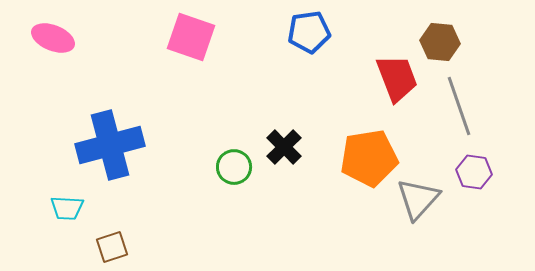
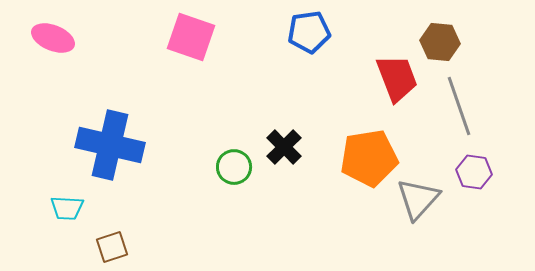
blue cross: rotated 28 degrees clockwise
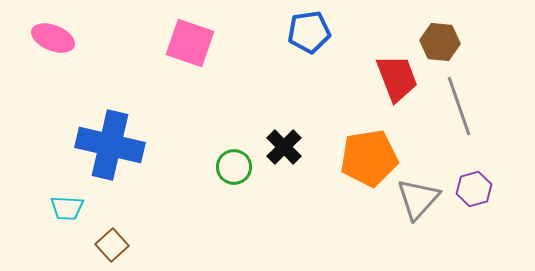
pink square: moved 1 px left, 6 px down
purple hexagon: moved 17 px down; rotated 24 degrees counterclockwise
brown square: moved 2 px up; rotated 24 degrees counterclockwise
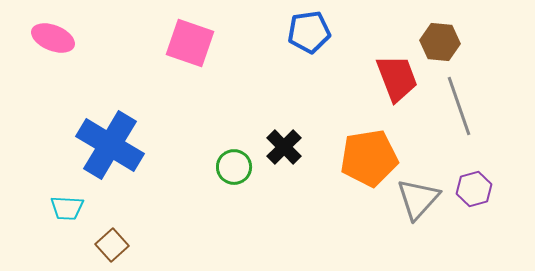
blue cross: rotated 18 degrees clockwise
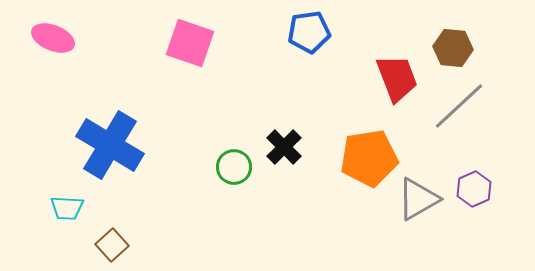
brown hexagon: moved 13 px right, 6 px down
gray line: rotated 66 degrees clockwise
purple hexagon: rotated 8 degrees counterclockwise
gray triangle: rotated 18 degrees clockwise
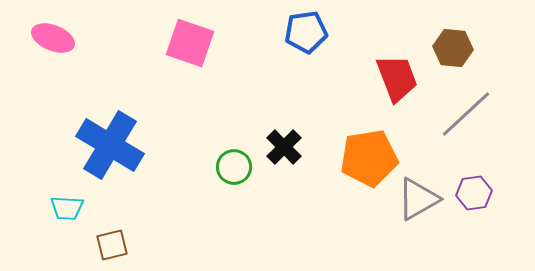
blue pentagon: moved 3 px left
gray line: moved 7 px right, 8 px down
purple hexagon: moved 4 px down; rotated 16 degrees clockwise
brown square: rotated 28 degrees clockwise
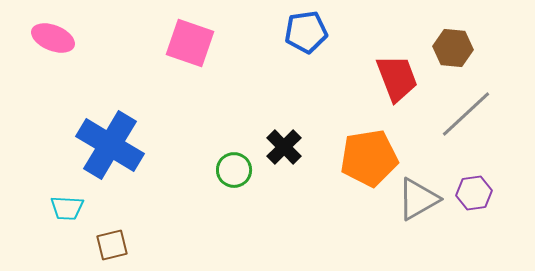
green circle: moved 3 px down
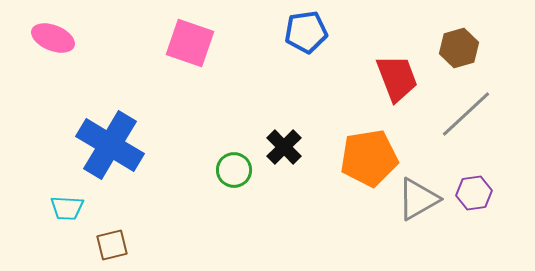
brown hexagon: moved 6 px right; rotated 21 degrees counterclockwise
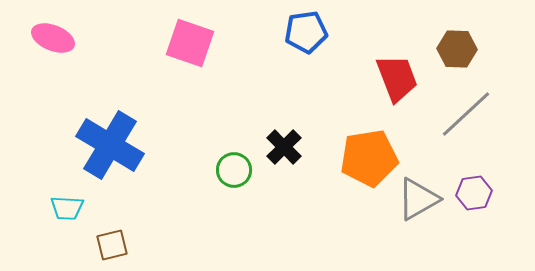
brown hexagon: moved 2 px left, 1 px down; rotated 18 degrees clockwise
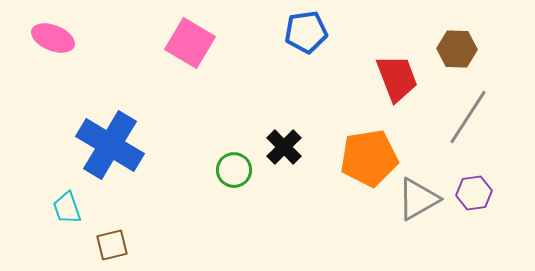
pink square: rotated 12 degrees clockwise
gray line: moved 2 px right, 3 px down; rotated 14 degrees counterclockwise
cyan trapezoid: rotated 68 degrees clockwise
